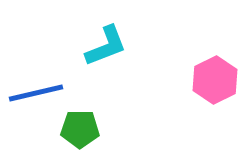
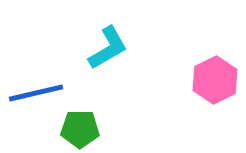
cyan L-shape: moved 2 px right, 2 px down; rotated 9 degrees counterclockwise
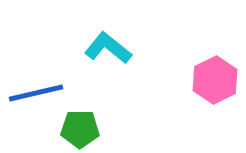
cyan L-shape: rotated 111 degrees counterclockwise
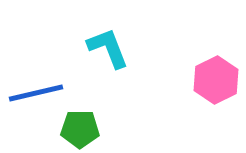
cyan L-shape: rotated 30 degrees clockwise
pink hexagon: moved 1 px right
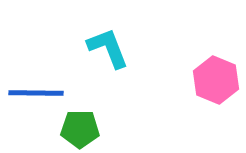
pink hexagon: rotated 12 degrees counterclockwise
blue line: rotated 14 degrees clockwise
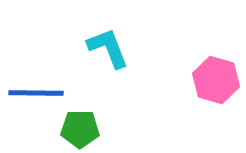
pink hexagon: rotated 6 degrees counterclockwise
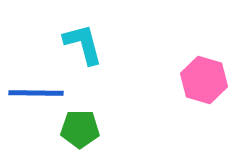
cyan L-shape: moved 25 px left, 4 px up; rotated 6 degrees clockwise
pink hexagon: moved 12 px left
